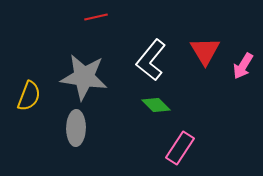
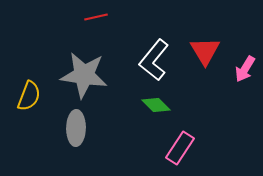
white L-shape: moved 3 px right
pink arrow: moved 2 px right, 3 px down
gray star: moved 2 px up
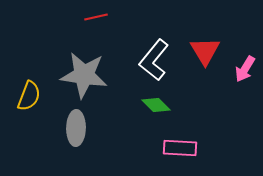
pink rectangle: rotated 60 degrees clockwise
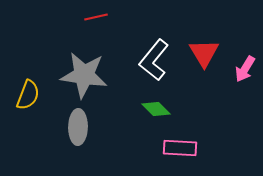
red triangle: moved 1 px left, 2 px down
yellow semicircle: moved 1 px left, 1 px up
green diamond: moved 4 px down
gray ellipse: moved 2 px right, 1 px up
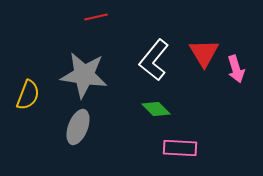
pink arrow: moved 9 px left; rotated 48 degrees counterclockwise
gray ellipse: rotated 20 degrees clockwise
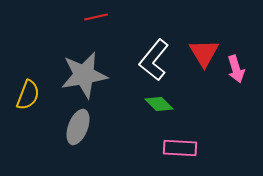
gray star: rotated 18 degrees counterclockwise
green diamond: moved 3 px right, 5 px up
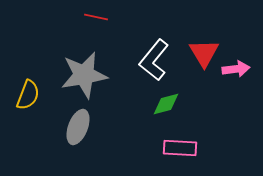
red line: rotated 25 degrees clockwise
pink arrow: rotated 80 degrees counterclockwise
green diamond: moved 7 px right; rotated 60 degrees counterclockwise
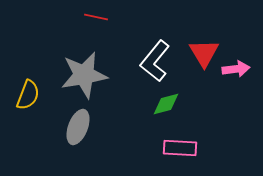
white L-shape: moved 1 px right, 1 px down
